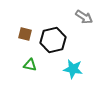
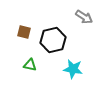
brown square: moved 1 px left, 2 px up
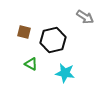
gray arrow: moved 1 px right
green triangle: moved 1 px right, 1 px up; rotated 16 degrees clockwise
cyan star: moved 8 px left, 4 px down
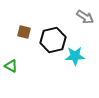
green triangle: moved 20 px left, 2 px down
cyan star: moved 10 px right, 17 px up; rotated 12 degrees counterclockwise
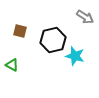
brown square: moved 4 px left, 1 px up
cyan star: rotated 18 degrees clockwise
green triangle: moved 1 px right, 1 px up
